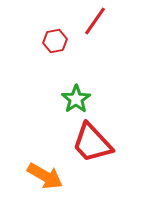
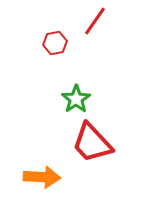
red hexagon: moved 2 px down
orange arrow: moved 3 px left, 1 px down; rotated 27 degrees counterclockwise
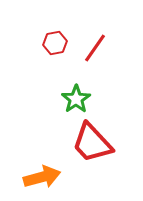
red line: moved 27 px down
orange arrow: rotated 18 degrees counterclockwise
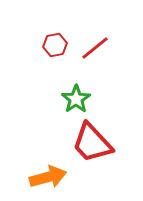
red hexagon: moved 2 px down
red line: rotated 16 degrees clockwise
orange arrow: moved 6 px right
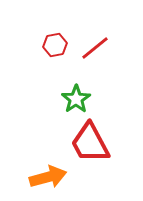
red trapezoid: moved 2 px left; rotated 15 degrees clockwise
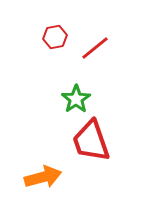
red hexagon: moved 8 px up
red trapezoid: moved 1 px right, 2 px up; rotated 9 degrees clockwise
orange arrow: moved 5 px left
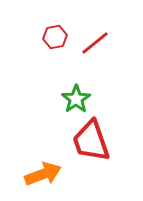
red line: moved 5 px up
orange arrow: moved 3 px up; rotated 6 degrees counterclockwise
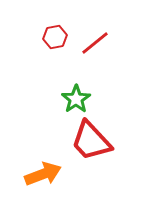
red trapezoid: rotated 24 degrees counterclockwise
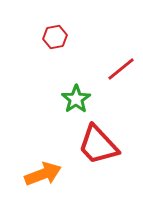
red line: moved 26 px right, 26 px down
red trapezoid: moved 7 px right, 4 px down
